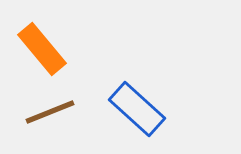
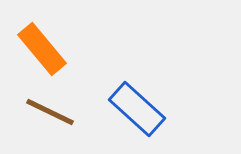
brown line: rotated 48 degrees clockwise
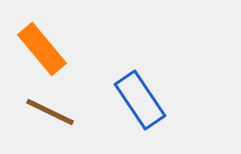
blue rectangle: moved 3 px right, 9 px up; rotated 14 degrees clockwise
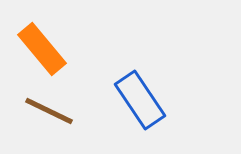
brown line: moved 1 px left, 1 px up
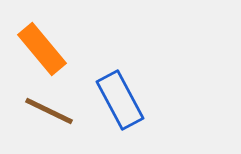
blue rectangle: moved 20 px left; rotated 6 degrees clockwise
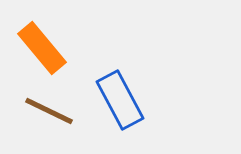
orange rectangle: moved 1 px up
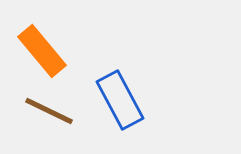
orange rectangle: moved 3 px down
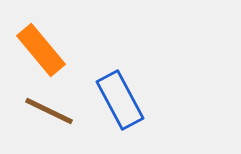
orange rectangle: moved 1 px left, 1 px up
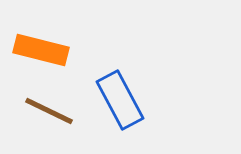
orange rectangle: rotated 36 degrees counterclockwise
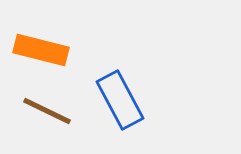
brown line: moved 2 px left
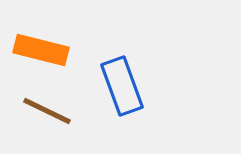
blue rectangle: moved 2 px right, 14 px up; rotated 8 degrees clockwise
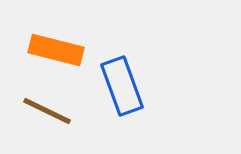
orange rectangle: moved 15 px right
